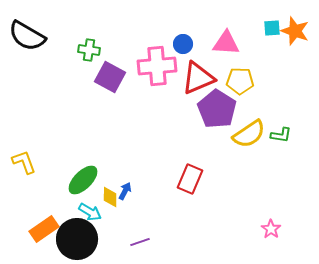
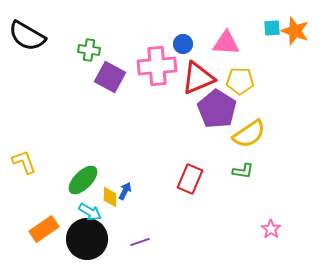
green L-shape: moved 38 px left, 36 px down
black circle: moved 10 px right
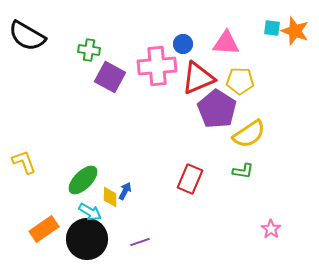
cyan square: rotated 12 degrees clockwise
